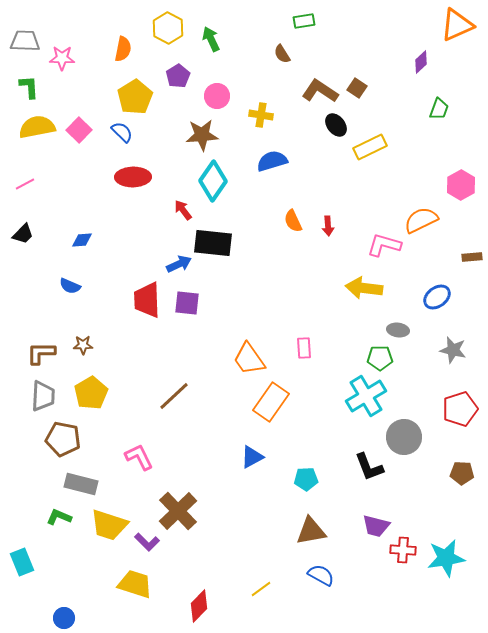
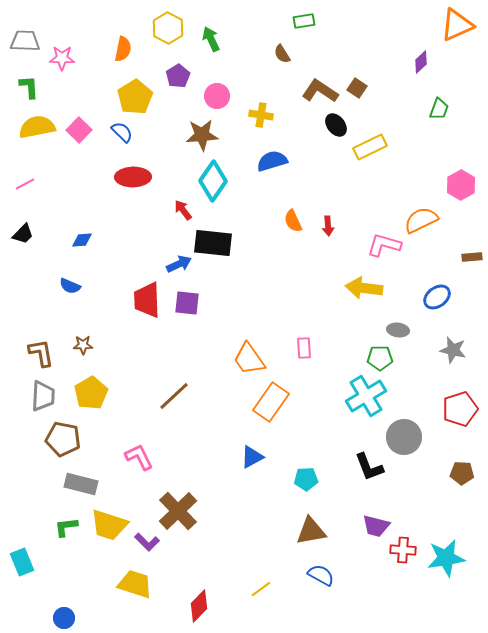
brown L-shape at (41, 353): rotated 80 degrees clockwise
green L-shape at (59, 517): moved 7 px right, 10 px down; rotated 30 degrees counterclockwise
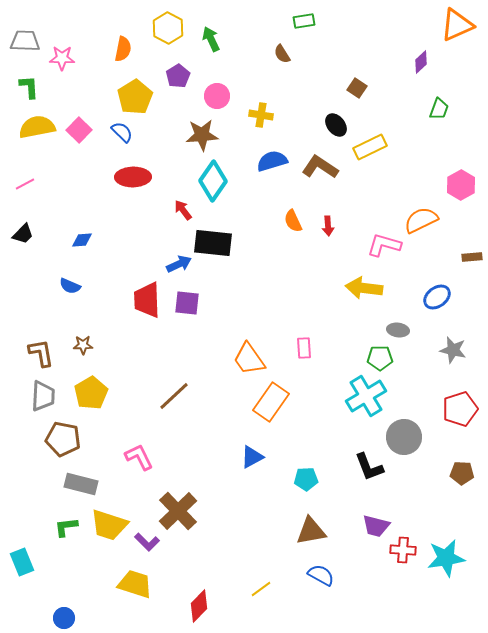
brown L-shape at (320, 91): moved 76 px down
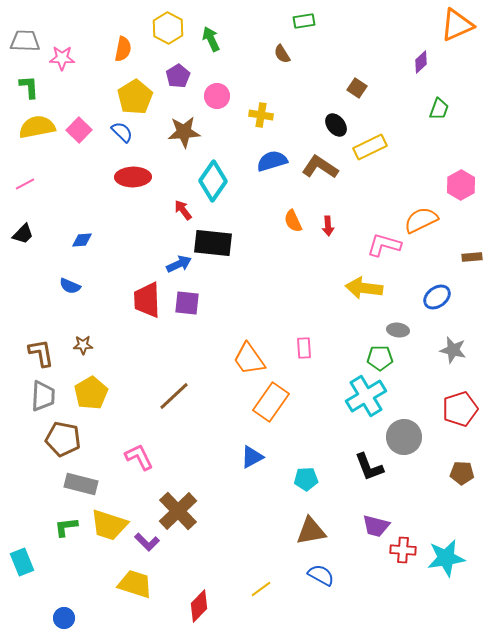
brown star at (202, 135): moved 18 px left, 3 px up
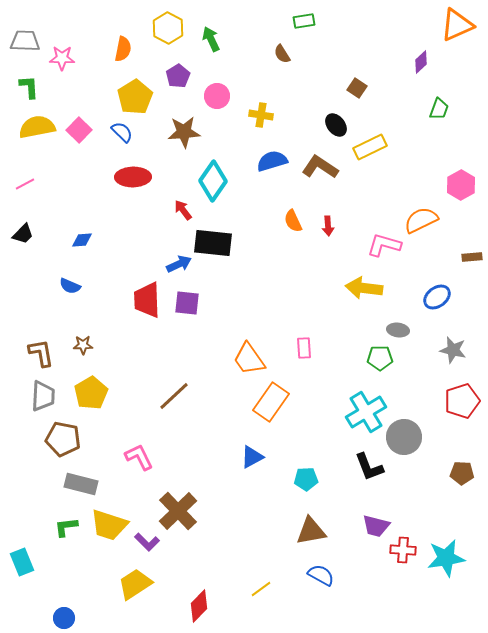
cyan cross at (366, 396): moved 16 px down
red pentagon at (460, 409): moved 2 px right, 8 px up
yellow trapezoid at (135, 584): rotated 51 degrees counterclockwise
